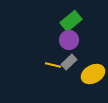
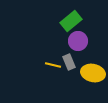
purple circle: moved 9 px right, 1 px down
gray rectangle: rotated 70 degrees counterclockwise
yellow ellipse: moved 1 px up; rotated 40 degrees clockwise
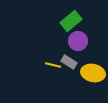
gray rectangle: rotated 35 degrees counterclockwise
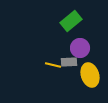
purple circle: moved 2 px right, 7 px down
gray rectangle: rotated 35 degrees counterclockwise
yellow ellipse: moved 3 px left, 2 px down; rotated 60 degrees clockwise
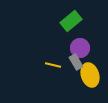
gray rectangle: moved 7 px right; rotated 63 degrees clockwise
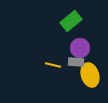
gray rectangle: rotated 56 degrees counterclockwise
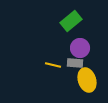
gray rectangle: moved 1 px left, 1 px down
yellow ellipse: moved 3 px left, 5 px down
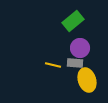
green rectangle: moved 2 px right
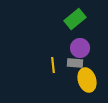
green rectangle: moved 2 px right, 2 px up
yellow line: rotated 70 degrees clockwise
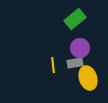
gray rectangle: rotated 14 degrees counterclockwise
yellow ellipse: moved 1 px right, 2 px up
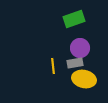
green rectangle: moved 1 px left; rotated 20 degrees clockwise
yellow line: moved 1 px down
yellow ellipse: moved 4 px left, 1 px down; rotated 60 degrees counterclockwise
